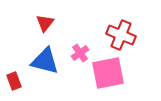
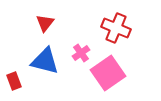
red cross: moved 5 px left, 7 px up
pink cross: moved 1 px right
pink square: rotated 24 degrees counterclockwise
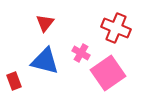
pink cross: rotated 24 degrees counterclockwise
